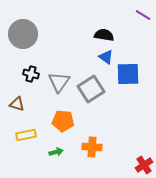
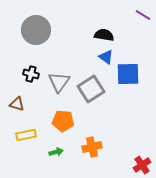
gray circle: moved 13 px right, 4 px up
orange cross: rotated 18 degrees counterclockwise
red cross: moved 2 px left
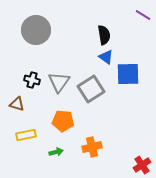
black semicircle: rotated 72 degrees clockwise
black cross: moved 1 px right, 6 px down
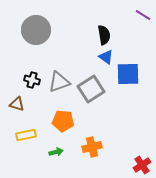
gray triangle: rotated 35 degrees clockwise
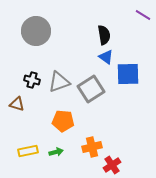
gray circle: moved 1 px down
yellow rectangle: moved 2 px right, 16 px down
red cross: moved 30 px left
